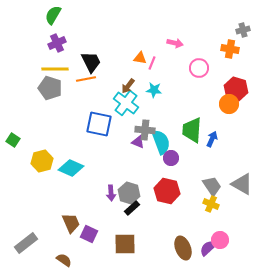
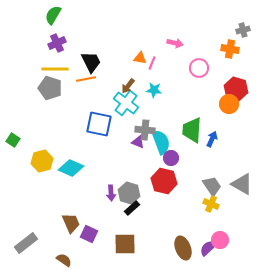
red hexagon at (167, 191): moved 3 px left, 10 px up
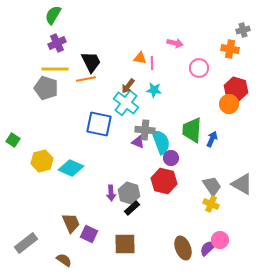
pink line at (152, 63): rotated 24 degrees counterclockwise
gray pentagon at (50, 88): moved 4 px left
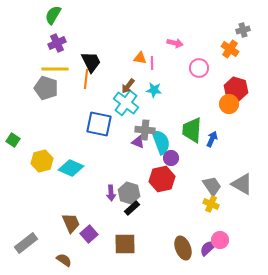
orange cross at (230, 49): rotated 24 degrees clockwise
orange line at (86, 79): rotated 72 degrees counterclockwise
red hexagon at (164, 181): moved 2 px left, 2 px up; rotated 25 degrees counterclockwise
purple square at (89, 234): rotated 24 degrees clockwise
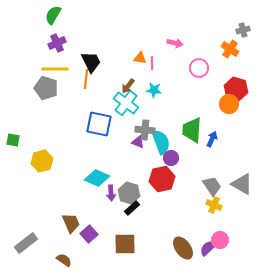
green square at (13, 140): rotated 24 degrees counterclockwise
cyan diamond at (71, 168): moved 26 px right, 10 px down
yellow cross at (211, 204): moved 3 px right, 1 px down
brown ellipse at (183, 248): rotated 15 degrees counterclockwise
